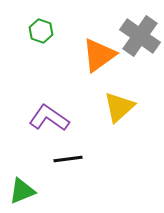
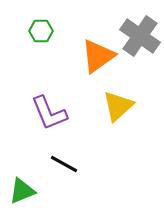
green hexagon: rotated 20 degrees counterclockwise
orange triangle: moved 1 px left, 1 px down
yellow triangle: moved 1 px left, 1 px up
purple L-shape: moved 5 px up; rotated 147 degrees counterclockwise
black line: moved 4 px left, 5 px down; rotated 36 degrees clockwise
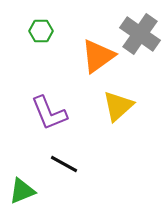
gray cross: moved 2 px up
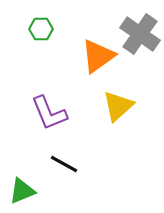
green hexagon: moved 2 px up
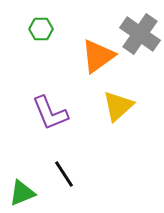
purple L-shape: moved 1 px right
black line: moved 10 px down; rotated 28 degrees clockwise
green triangle: moved 2 px down
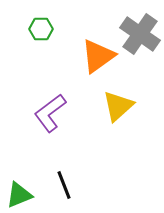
purple L-shape: rotated 75 degrees clockwise
black line: moved 11 px down; rotated 12 degrees clockwise
green triangle: moved 3 px left, 2 px down
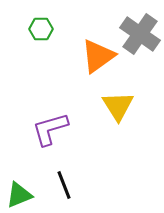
yellow triangle: rotated 20 degrees counterclockwise
purple L-shape: moved 16 px down; rotated 21 degrees clockwise
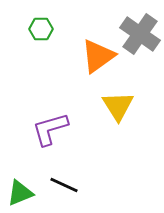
black line: rotated 44 degrees counterclockwise
green triangle: moved 1 px right, 2 px up
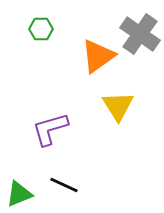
green triangle: moved 1 px left, 1 px down
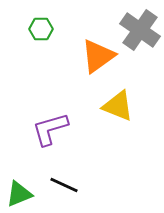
gray cross: moved 4 px up
yellow triangle: rotated 36 degrees counterclockwise
